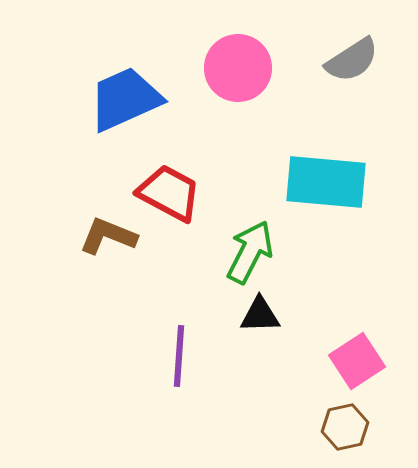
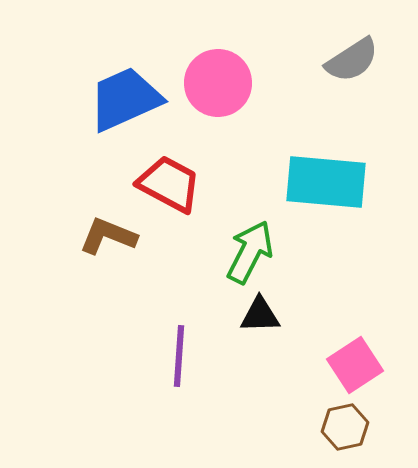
pink circle: moved 20 px left, 15 px down
red trapezoid: moved 9 px up
pink square: moved 2 px left, 4 px down
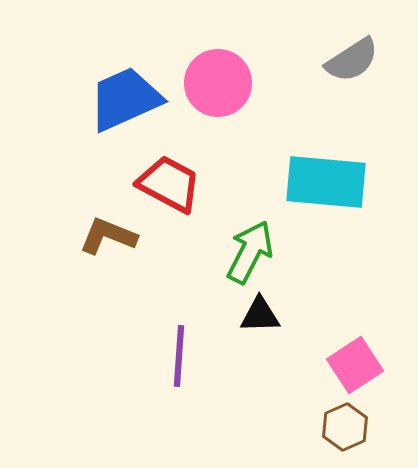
brown hexagon: rotated 12 degrees counterclockwise
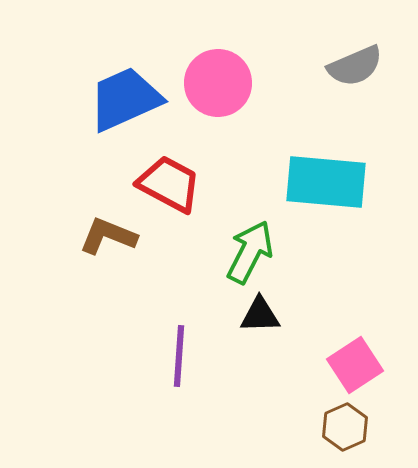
gray semicircle: moved 3 px right, 6 px down; rotated 10 degrees clockwise
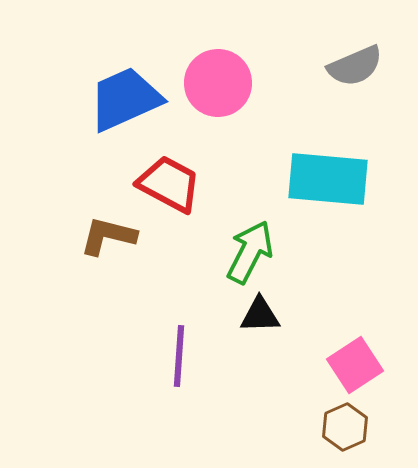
cyan rectangle: moved 2 px right, 3 px up
brown L-shape: rotated 8 degrees counterclockwise
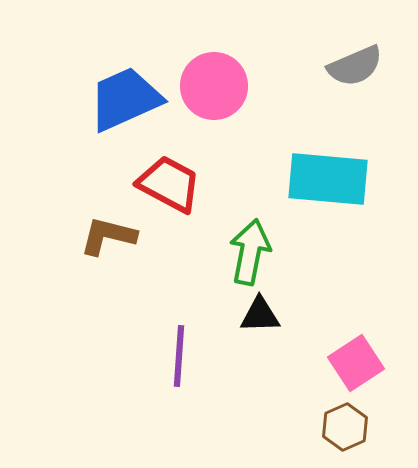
pink circle: moved 4 px left, 3 px down
green arrow: rotated 16 degrees counterclockwise
pink square: moved 1 px right, 2 px up
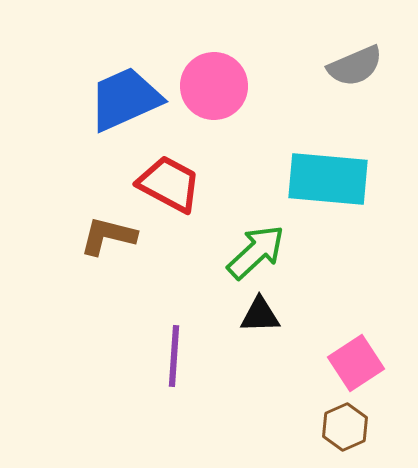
green arrow: moved 6 px right; rotated 36 degrees clockwise
purple line: moved 5 px left
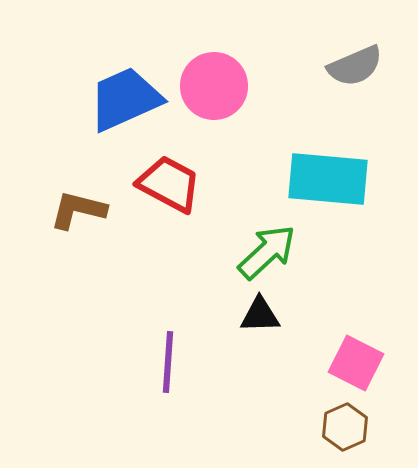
brown L-shape: moved 30 px left, 26 px up
green arrow: moved 11 px right
purple line: moved 6 px left, 6 px down
pink square: rotated 30 degrees counterclockwise
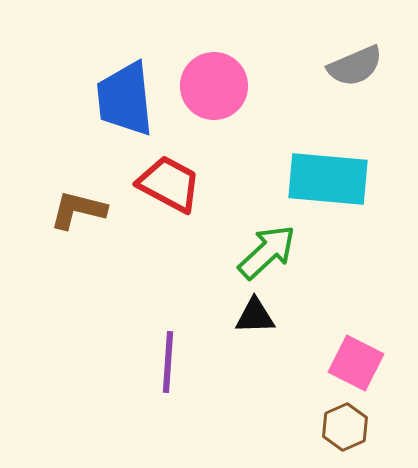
blue trapezoid: rotated 72 degrees counterclockwise
black triangle: moved 5 px left, 1 px down
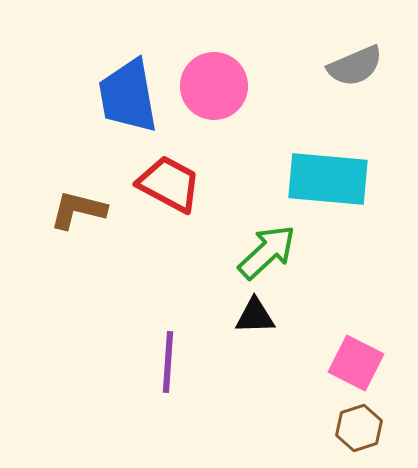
blue trapezoid: moved 3 px right, 3 px up; rotated 4 degrees counterclockwise
brown hexagon: moved 14 px right, 1 px down; rotated 6 degrees clockwise
